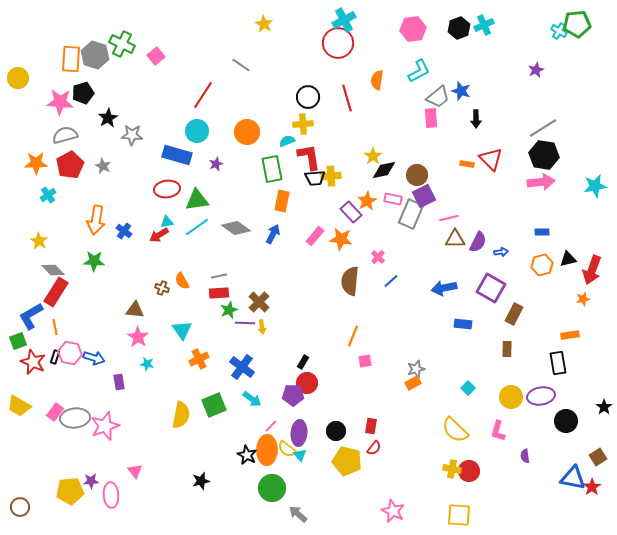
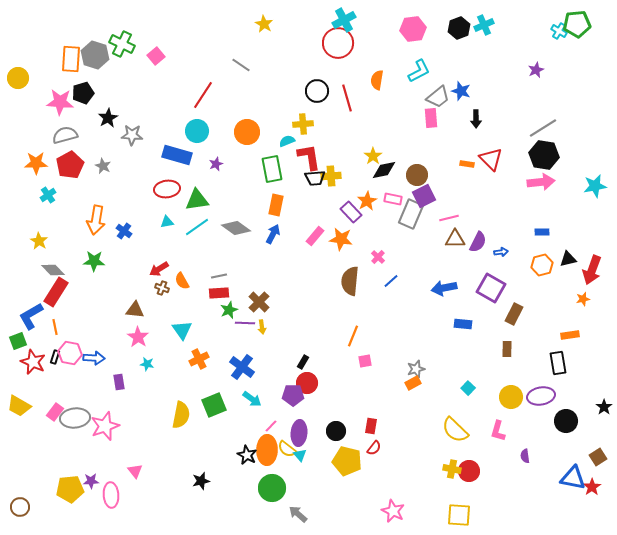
black circle at (308, 97): moved 9 px right, 6 px up
orange rectangle at (282, 201): moved 6 px left, 4 px down
red arrow at (159, 235): moved 34 px down
blue arrow at (94, 358): rotated 15 degrees counterclockwise
yellow pentagon at (70, 491): moved 2 px up
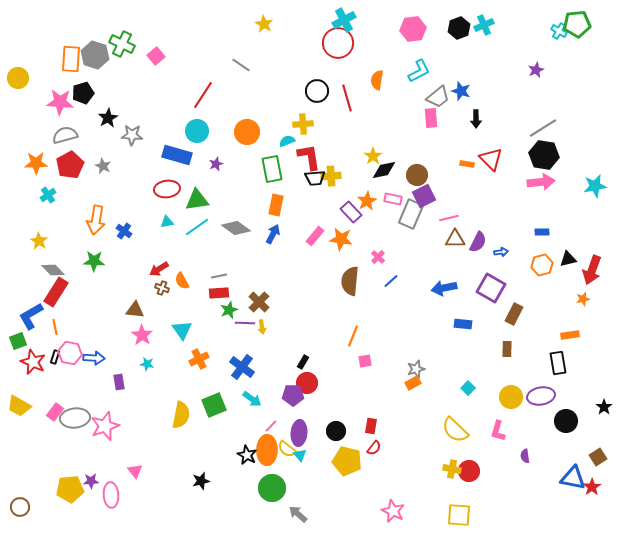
pink star at (138, 337): moved 4 px right, 2 px up
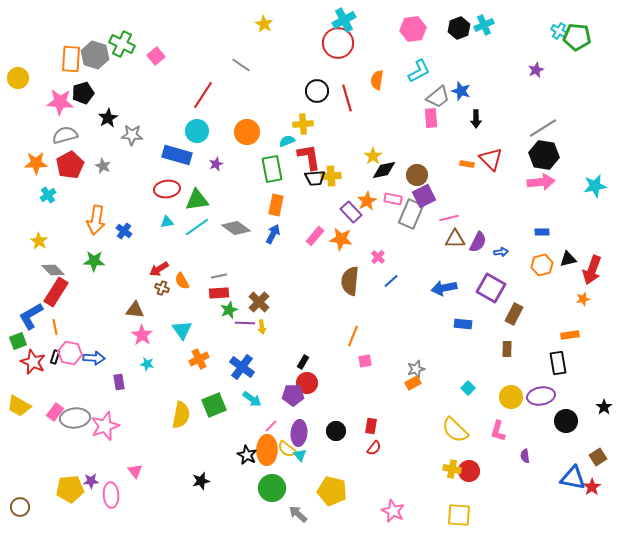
green pentagon at (577, 24): moved 13 px down; rotated 12 degrees clockwise
yellow pentagon at (347, 461): moved 15 px left, 30 px down
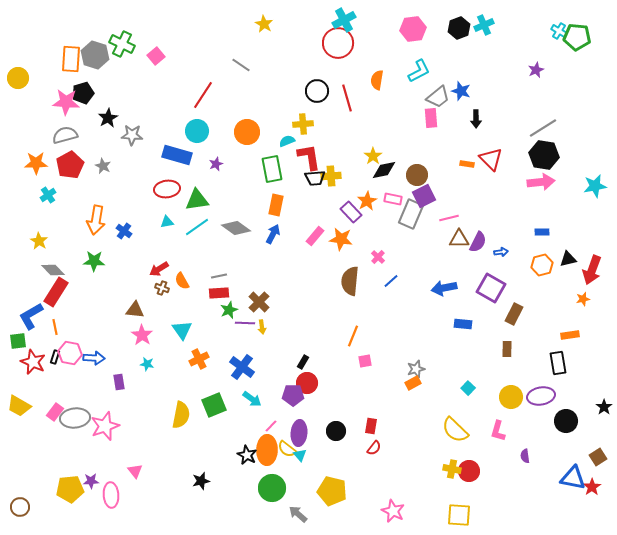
pink star at (60, 102): moved 6 px right
brown triangle at (455, 239): moved 4 px right
green square at (18, 341): rotated 12 degrees clockwise
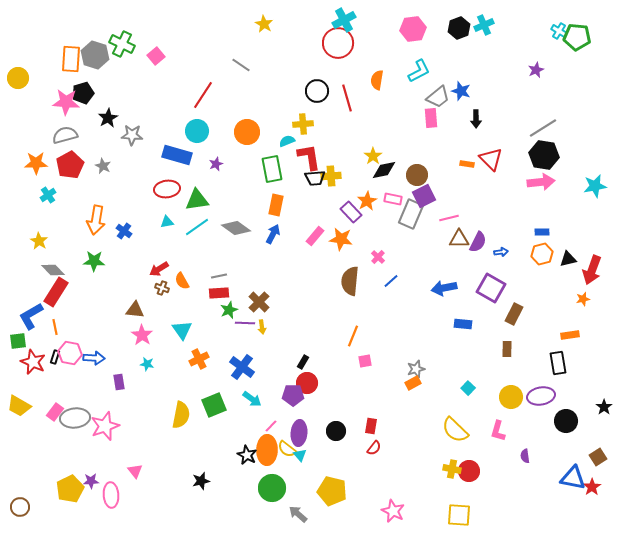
orange hexagon at (542, 265): moved 11 px up
yellow pentagon at (70, 489): rotated 20 degrees counterclockwise
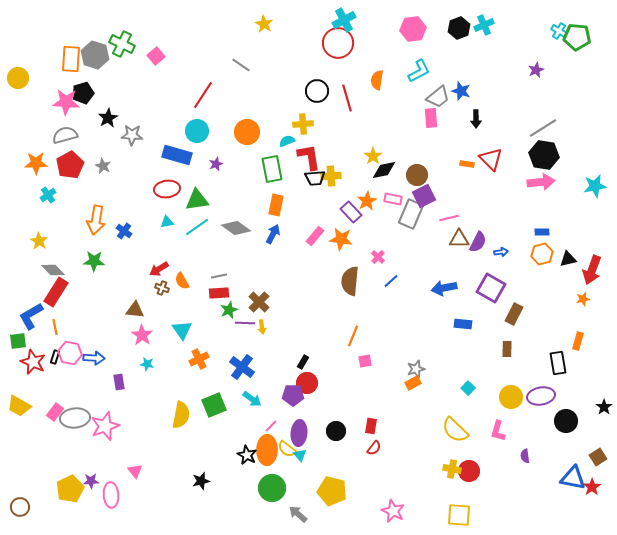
orange rectangle at (570, 335): moved 8 px right, 6 px down; rotated 66 degrees counterclockwise
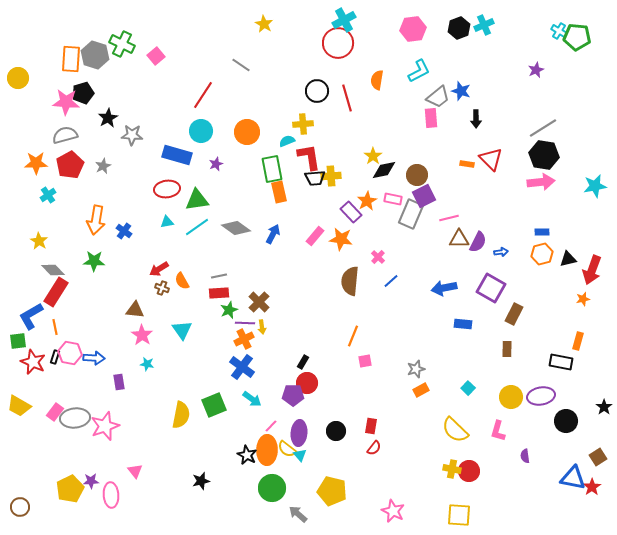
cyan circle at (197, 131): moved 4 px right
gray star at (103, 166): rotated 21 degrees clockwise
orange rectangle at (276, 205): moved 3 px right, 13 px up; rotated 25 degrees counterclockwise
orange cross at (199, 359): moved 45 px right, 20 px up
black rectangle at (558, 363): moved 3 px right, 1 px up; rotated 70 degrees counterclockwise
orange rectangle at (413, 383): moved 8 px right, 7 px down
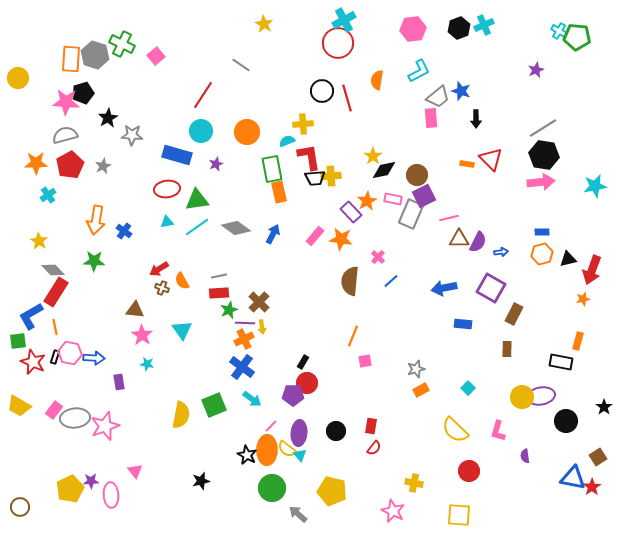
black circle at (317, 91): moved 5 px right
yellow circle at (511, 397): moved 11 px right
pink rectangle at (55, 412): moved 1 px left, 2 px up
yellow cross at (452, 469): moved 38 px left, 14 px down
